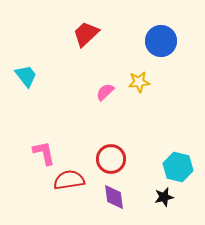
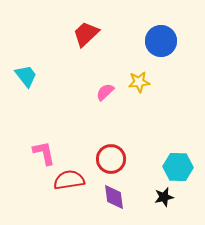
cyan hexagon: rotated 12 degrees counterclockwise
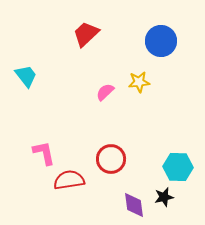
purple diamond: moved 20 px right, 8 px down
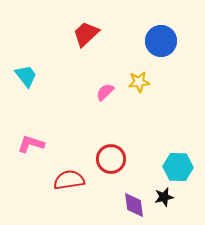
pink L-shape: moved 13 px left, 9 px up; rotated 60 degrees counterclockwise
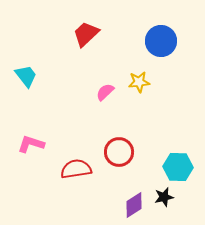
red circle: moved 8 px right, 7 px up
red semicircle: moved 7 px right, 11 px up
purple diamond: rotated 64 degrees clockwise
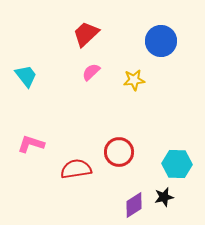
yellow star: moved 5 px left, 2 px up
pink semicircle: moved 14 px left, 20 px up
cyan hexagon: moved 1 px left, 3 px up
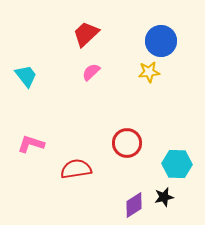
yellow star: moved 15 px right, 8 px up
red circle: moved 8 px right, 9 px up
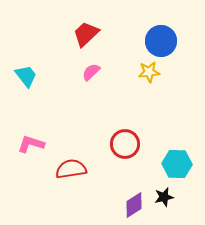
red circle: moved 2 px left, 1 px down
red semicircle: moved 5 px left
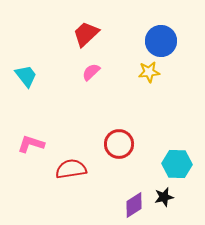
red circle: moved 6 px left
